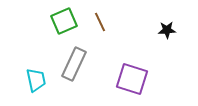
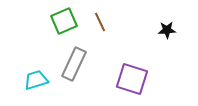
cyan trapezoid: rotated 95 degrees counterclockwise
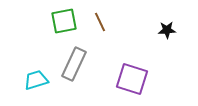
green square: rotated 12 degrees clockwise
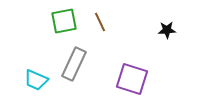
cyan trapezoid: rotated 140 degrees counterclockwise
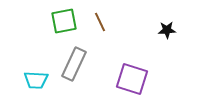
cyan trapezoid: rotated 20 degrees counterclockwise
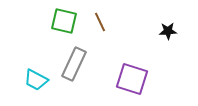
green square: rotated 24 degrees clockwise
black star: moved 1 px right, 1 px down
cyan trapezoid: rotated 25 degrees clockwise
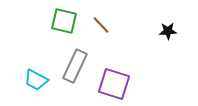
brown line: moved 1 px right, 3 px down; rotated 18 degrees counterclockwise
gray rectangle: moved 1 px right, 2 px down
purple square: moved 18 px left, 5 px down
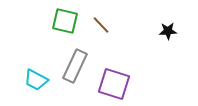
green square: moved 1 px right
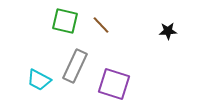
cyan trapezoid: moved 3 px right
